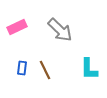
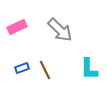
blue rectangle: rotated 64 degrees clockwise
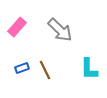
pink rectangle: rotated 24 degrees counterclockwise
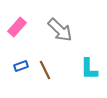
blue rectangle: moved 1 px left, 2 px up
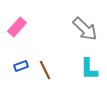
gray arrow: moved 25 px right, 1 px up
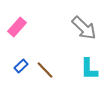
gray arrow: moved 1 px left, 1 px up
blue rectangle: rotated 24 degrees counterclockwise
brown line: rotated 18 degrees counterclockwise
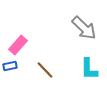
pink rectangle: moved 1 px right, 18 px down
blue rectangle: moved 11 px left; rotated 32 degrees clockwise
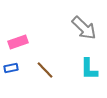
pink rectangle: moved 3 px up; rotated 30 degrees clockwise
blue rectangle: moved 1 px right, 2 px down
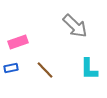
gray arrow: moved 9 px left, 2 px up
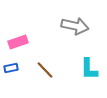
gray arrow: rotated 32 degrees counterclockwise
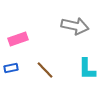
pink rectangle: moved 3 px up
cyan L-shape: moved 2 px left
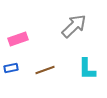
gray arrow: moved 1 px left; rotated 56 degrees counterclockwise
brown line: rotated 66 degrees counterclockwise
